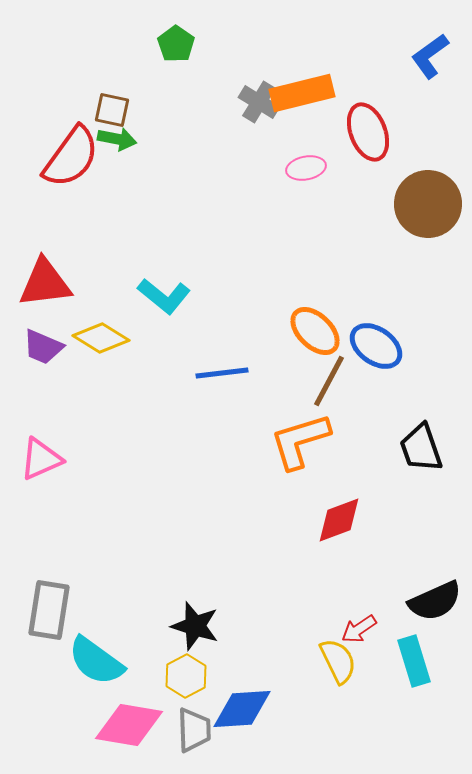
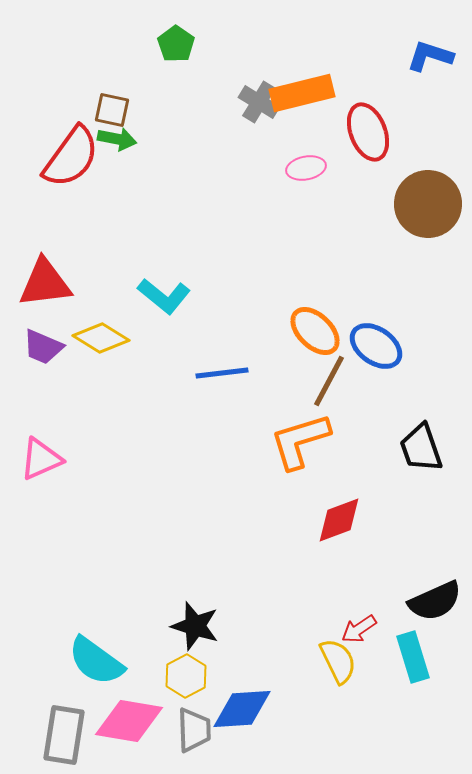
blue L-shape: rotated 54 degrees clockwise
gray rectangle: moved 15 px right, 125 px down
cyan rectangle: moved 1 px left, 4 px up
pink diamond: moved 4 px up
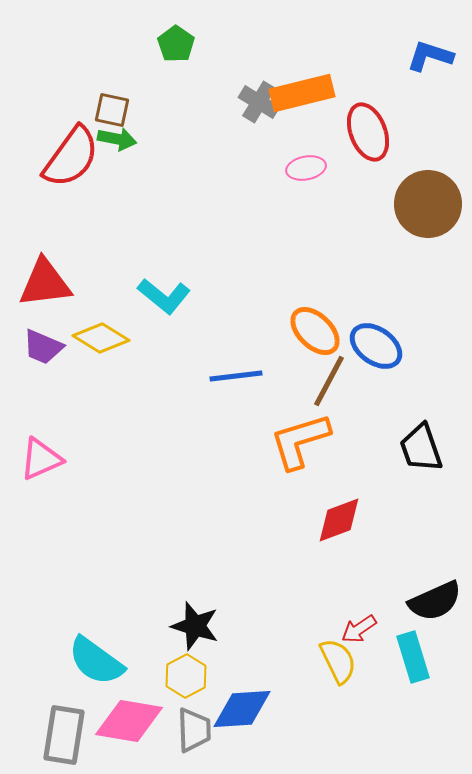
blue line: moved 14 px right, 3 px down
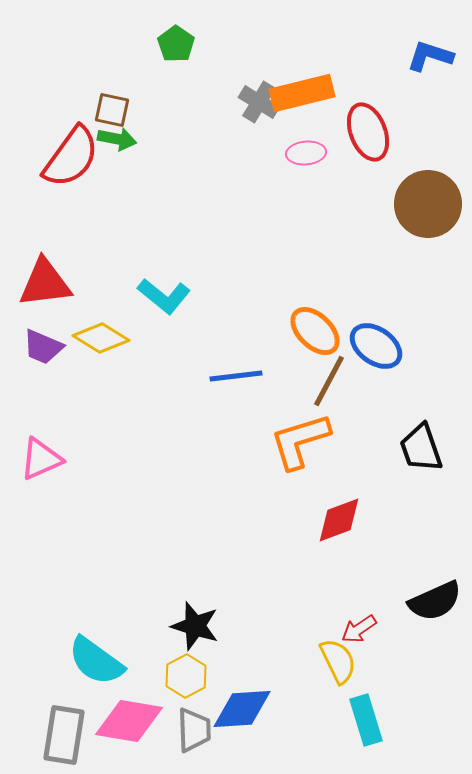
pink ellipse: moved 15 px up; rotated 6 degrees clockwise
cyan rectangle: moved 47 px left, 63 px down
